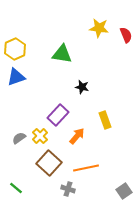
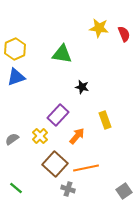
red semicircle: moved 2 px left, 1 px up
gray semicircle: moved 7 px left, 1 px down
brown square: moved 6 px right, 1 px down
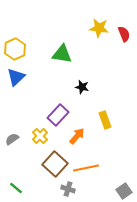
blue triangle: rotated 24 degrees counterclockwise
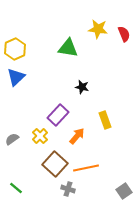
yellow star: moved 1 px left, 1 px down
green triangle: moved 6 px right, 6 px up
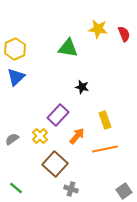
orange line: moved 19 px right, 19 px up
gray cross: moved 3 px right
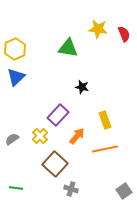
green line: rotated 32 degrees counterclockwise
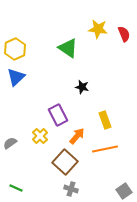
green triangle: rotated 25 degrees clockwise
purple rectangle: rotated 70 degrees counterclockwise
gray semicircle: moved 2 px left, 4 px down
brown square: moved 10 px right, 2 px up
green line: rotated 16 degrees clockwise
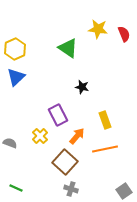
gray semicircle: rotated 56 degrees clockwise
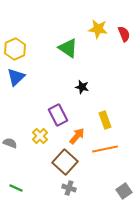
gray cross: moved 2 px left, 1 px up
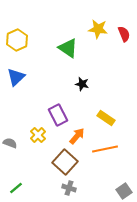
yellow hexagon: moved 2 px right, 9 px up
black star: moved 3 px up
yellow rectangle: moved 1 px right, 2 px up; rotated 36 degrees counterclockwise
yellow cross: moved 2 px left, 1 px up
green line: rotated 64 degrees counterclockwise
